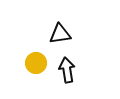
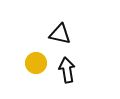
black triangle: rotated 20 degrees clockwise
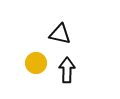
black arrow: rotated 10 degrees clockwise
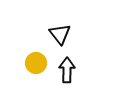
black triangle: rotated 40 degrees clockwise
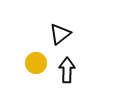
black triangle: rotated 30 degrees clockwise
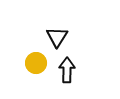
black triangle: moved 3 px left, 3 px down; rotated 20 degrees counterclockwise
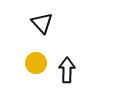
black triangle: moved 15 px left, 14 px up; rotated 15 degrees counterclockwise
